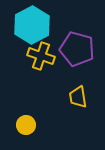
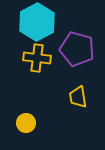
cyan hexagon: moved 5 px right, 3 px up
yellow cross: moved 4 px left, 2 px down; rotated 12 degrees counterclockwise
yellow circle: moved 2 px up
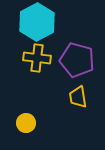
purple pentagon: moved 11 px down
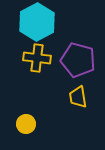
purple pentagon: moved 1 px right
yellow circle: moved 1 px down
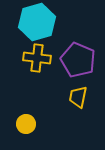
cyan hexagon: rotated 12 degrees clockwise
purple pentagon: rotated 8 degrees clockwise
yellow trapezoid: rotated 20 degrees clockwise
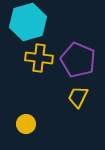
cyan hexagon: moved 9 px left
yellow cross: moved 2 px right
yellow trapezoid: rotated 15 degrees clockwise
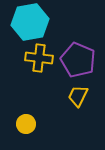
cyan hexagon: moved 2 px right; rotated 6 degrees clockwise
yellow trapezoid: moved 1 px up
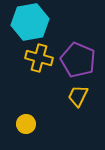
yellow cross: rotated 8 degrees clockwise
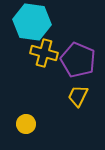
cyan hexagon: moved 2 px right; rotated 18 degrees clockwise
yellow cross: moved 5 px right, 5 px up
